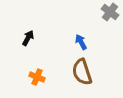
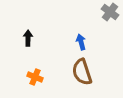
black arrow: rotated 28 degrees counterclockwise
blue arrow: rotated 14 degrees clockwise
orange cross: moved 2 px left
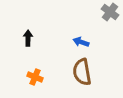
blue arrow: rotated 56 degrees counterclockwise
brown semicircle: rotated 8 degrees clockwise
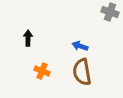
gray cross: rotated 18 degrees counterclockwise
blue arrow: moved 1 px left, 4 px down
orange cross: moved 7 px right, 6 px up
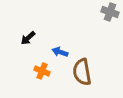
black arrow: rotated 133 degrees counterclockwise
blue arrow: moved 20 px left, 6 px down
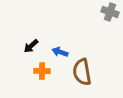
black arrow: moved 3 px right, 8 px down
orange cross: rotated 21 degrees counterclockwise
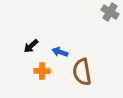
gray cross: rotated 12 degrees clockwise
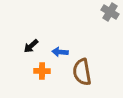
blue arrow: rotated 14 degrees counterclockwise
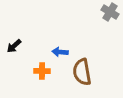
black arrow: moved 17 px left
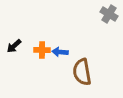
gray cross: moved 1 px left, 2 px down
orange cross: moved 21 px up
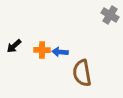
gray cross: moved 1 px right, 1 px down
brown semicircle: moved 1 px down
